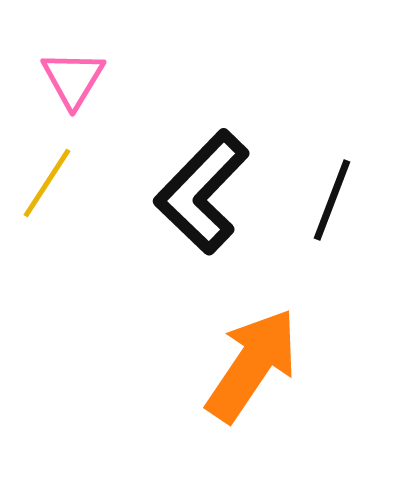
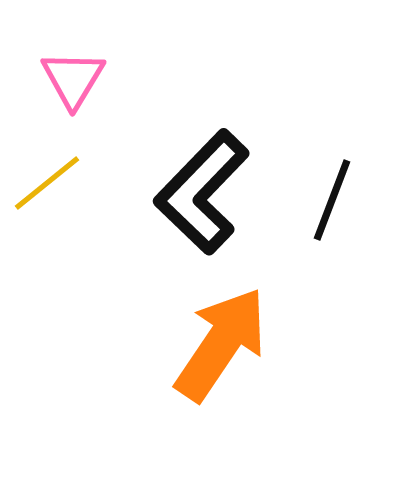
yellow line: rotated 18 degrees clockwise
orange arrow: moved 31 px left, 21 px up
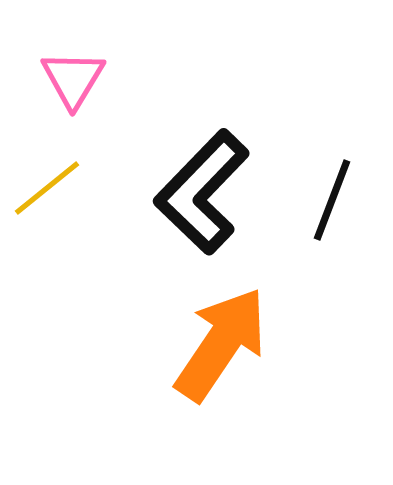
yellow line: moved 5 px down
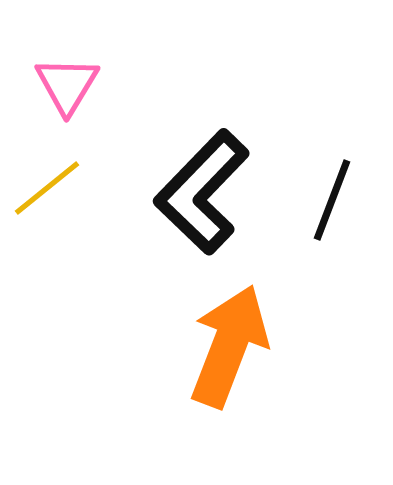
pink triangle: moved 6 px left, 6 px down
orange arrow: moved 8 px right, 2 px down; rotated 13 degrees counterclockwise
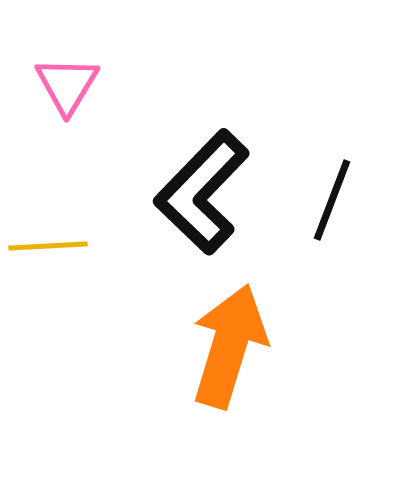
yellow line: moved 1 px right, 58 px down; rotated 36 degrees clockwise
orange arrow: rotated 4 degrees counterclockwise
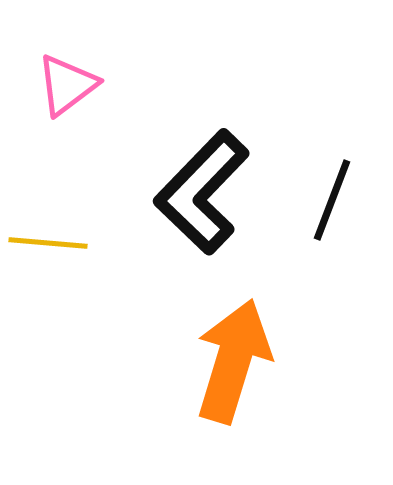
pink triangle: rotated 22 degrees clockwise
yellow line: moved 3 px up; rotated 8 degrees clockwise
orange arrow: moved 4 px right, 15 px down
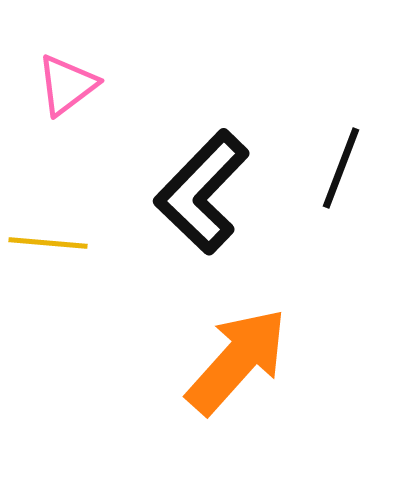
black line: moved 9 px right, 32 px up
orange arrow: moved 4 px right; rotated 25 degrees clockwise
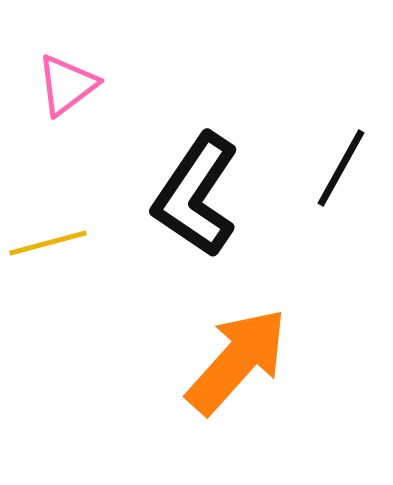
black line: rotated 8 degrees clockwise
black L-shape: moved 6 px left, 3 px down; rotated 10 degrees counterclockwise
yellow line: rotated 20 degrees counterclockwise
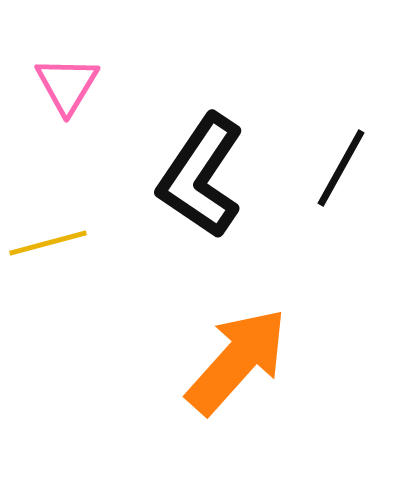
pink triangle: rotated 22 degrees counterclockwise
black L-shape: moved 5 px right, 19 px up
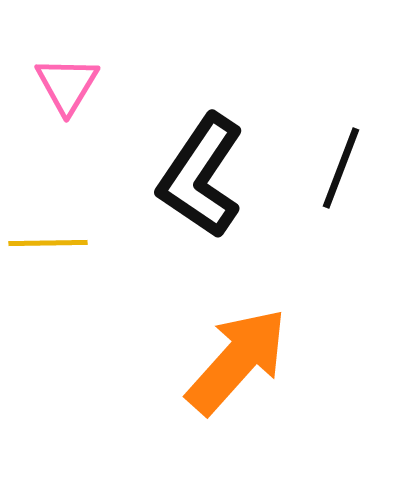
black line: rotated 8 degrees counterclockwise
yellow line: rotated 14 degrees clockwise
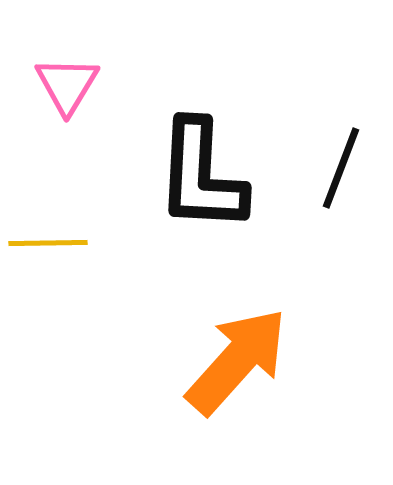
black L-shape: rotated 31 degrees counterclockwise
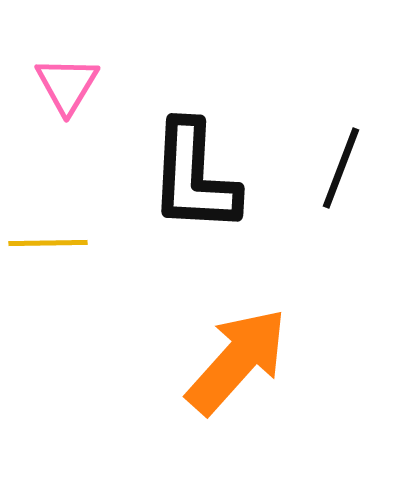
black L-shape: moved 7 px left, 1 px down
